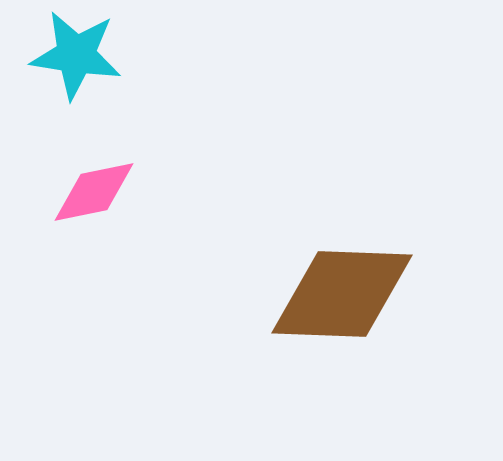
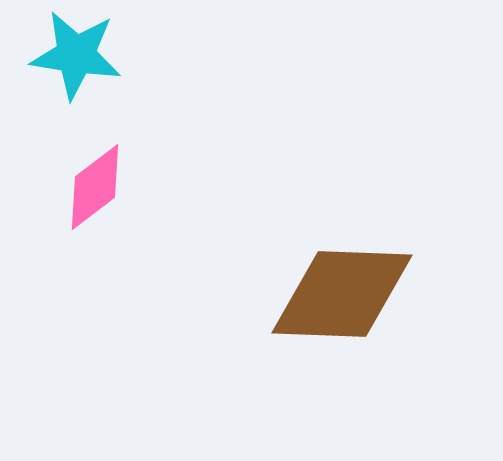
pink diamond: moved 1 px right, 5 px up; rotated 26 degrees counterclockwise
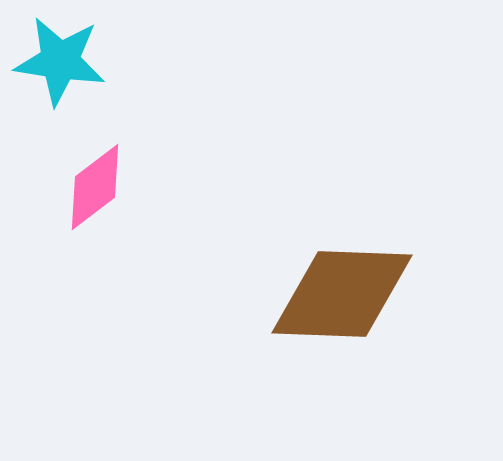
cyan star: moved 16 px left, 6 px down
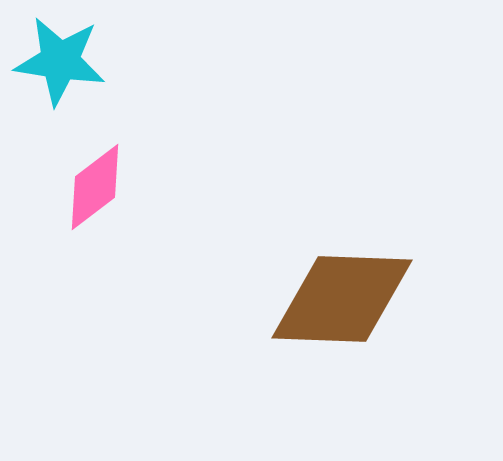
brown diamond: moved 5 px down
